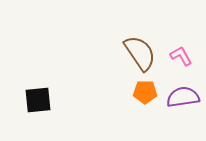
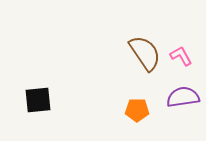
brown semicircle: moved 5 px right
orange pentagon: moved 8 px left, 18 px down
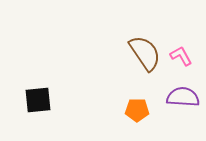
purple semicircle: rotated 12 degrees clockwise
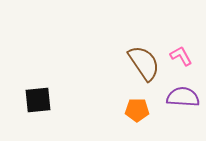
brown semicircle: moved 1 px left, 10 px down
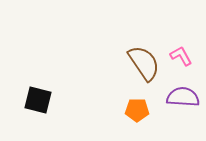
black square: rotated 20 degrees clockwise
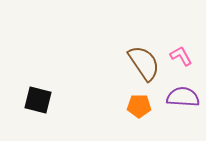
orange pentagon: moved 2 px right, 4 px up
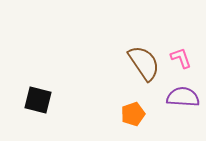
pink L-shape: moved 2 px down; rotated 10 degrees clockwise
orange pentagon: moved 6 px left, 8 px down; rotated 20 degrees counterclockwise
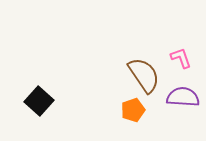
brown semicircle: moved 12 px down
black square: moved 1 px right, 1 px down; rotated 28 degrees clockwise
orange pentagon: moved 4 px up
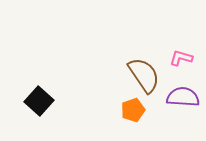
pink L-shape: rotated 55 degrees counterclockwise
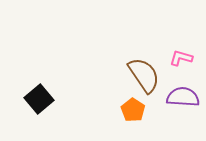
black square: moved 2 px up; rotated 8 degrees clockwise
orange pentagon: rotated 20 degrees counterclockwise
